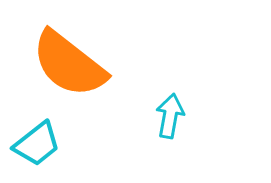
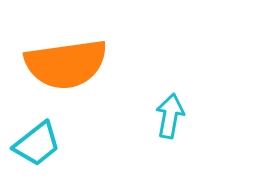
orange semicircle: moved 3 px left; rotated 46 degrees counterclockwise
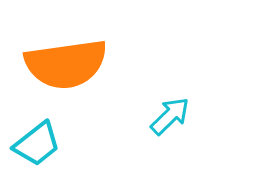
cyan arrow: rotated 36 degrees clockwise
